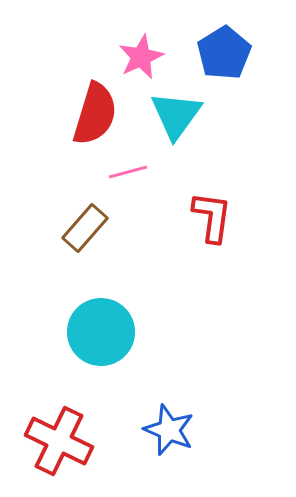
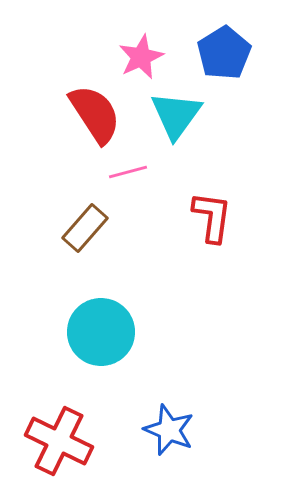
red semicircle: rotated 50 degrees counterclockwise
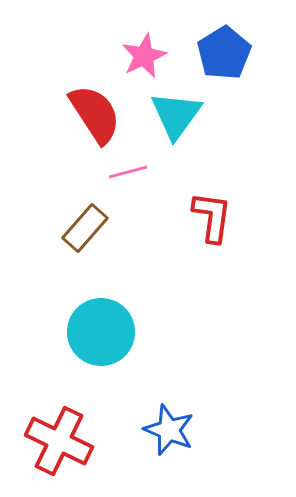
pink star: moved 3 px right, 1 px up
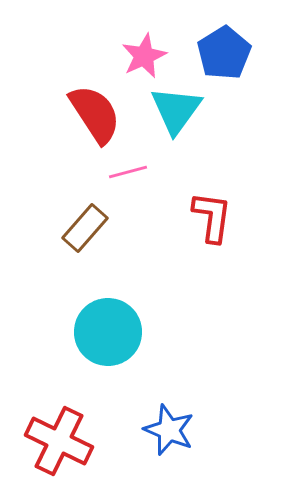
cyan triangle: moved 5 px up
cyan circle: moved 7 px right
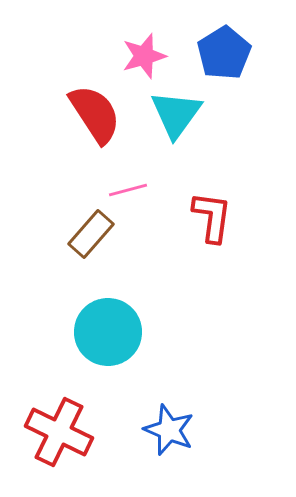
pink star: rotated 9 degrees clockwise
cyan triangle: moved 4 px down
pink line: moved 18 px down
brown rectangle: moved 6 px right, 6 px down
red cross: moved 9 px up
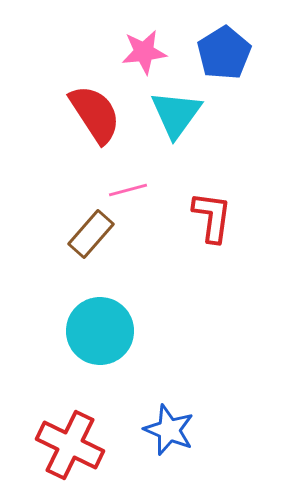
pink star: moved 4 px up; rotated 9 degrees clockwise
cyan circle: moved 8 px left, 1 px up
red cross: moved 11 px right, 13 px down
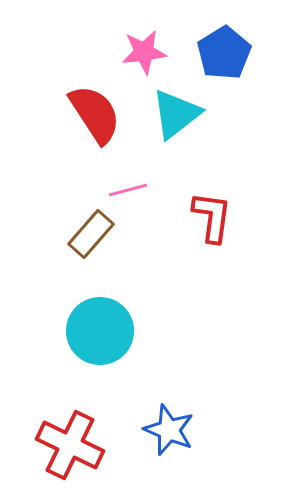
cyan triangle: rotated 16 degrees clockwise
